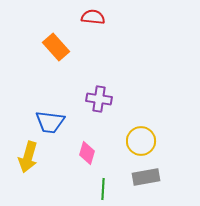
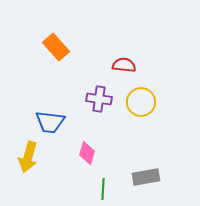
red semicircle: moved 31 px right, 48 px down
yellow circle: moved 39 px up
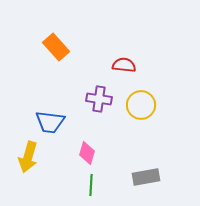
yellow circle: moved 3 px down
green line: moved 12 px left, 4 px up
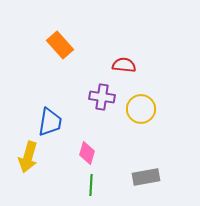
orange rectangle: moved 4 px right, 2 px up
purple cross: moved 3 px right, 2 px up
yellow circle: moved 4 px down
blue trapezoid: rotated 88 degrees counterclockwise
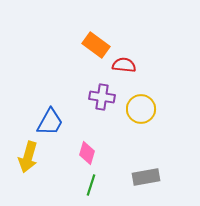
orange rectangle: moved 36 px right; rotated 12 degrees counterclockwise
blue trapezoid: rotated 20 degrees clockwise
green line: rotated 15 degrees clockwise
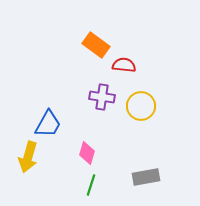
yellow circle: moved 3 px up
blue trapezoid: moved 2 px left, 2 px down
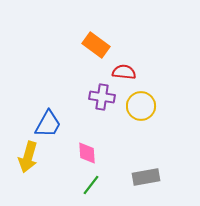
red semicircle: moved 7 px down
pink diamond: rotated 20 degrees counterclockwise
green line: rotated 20 degrees clockwise
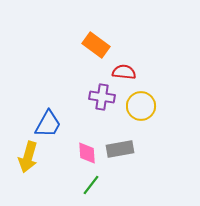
gray rectangle: moved 26 px left, 28 px up
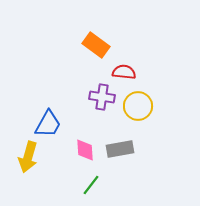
yellow circle: moved 3 px left
pink diamond: moved 2 px left, 3 px up
